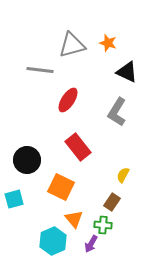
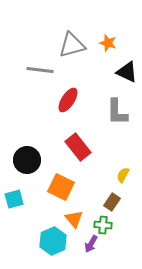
gray L-shape: rotated 32 degrees counterclockwise
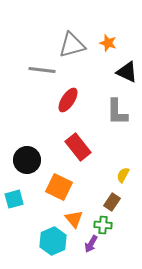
gray line: moved 2 px right
orange square: moved 2 px left
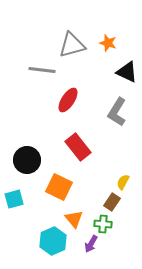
gray L-shape: rotated 32 degrees clockwise
yellow semicircle: moved 7 px down
green cross: moved 1 px up
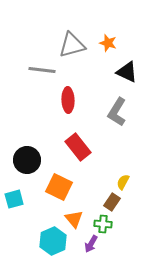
red ellipse: rotated 35 degrees counterclockwise
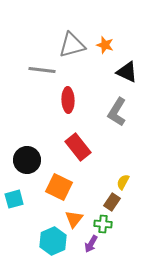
orange star: moved 3 px left, 2 px down
orange triangle: rotated 18 degrees clockwise
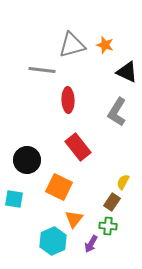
cyan square: rotated 24 degrees clockwise
green cross: moved 5 px right, 2 px down
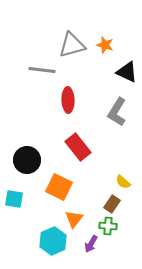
yellow semicircle: rotated 77 degrees counterclockwise
brown rectangle: moved 2 px down
